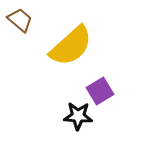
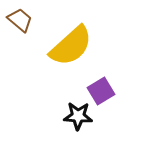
purple square: moved 1 px right
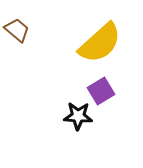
brown trapezoid: moved 3 px left, 10 px down
yellow semicircle: moved 29 px right, 3 px up
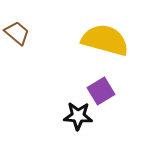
brown trapezoid: moved 3 px down
yellow semicircle: moved 5 px right, 3 px up; rotated 123 degrees counterclockwise
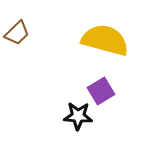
brown trapezoid: rotated 96 degrees clockwise
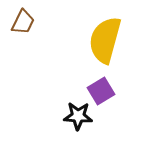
brown trapezoid: moved 6 px right, 11 px up; rotated 20 degrees counterclockwise
yellow semicircle: rotated 90 degrees counterclockwise
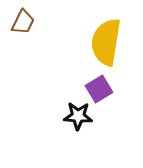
yellow semicircle: moved 1 px right, 2 px down; rotated 6 degrees counterclockwise
purple square: moved 2 px left, 2 px up
